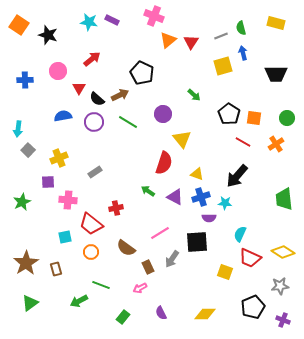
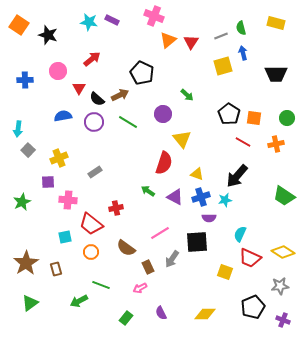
green arrow at (194, 95): moved 7 px left
orange cross at (276, 144): rotated 21 degrees clockwise
green trapezoid at (284, 199): moved 3 px up; rotated 50 degrees counterclockwise
cyan star at (225, 203): moved 3 px up; rotated 16 degrees counterclockwise
green rectangle at (123, 317): moved 3 px right, 1 px down
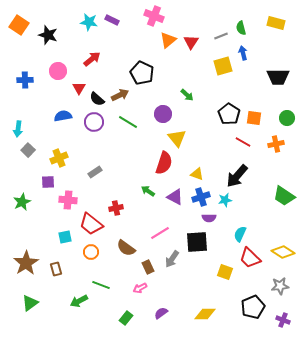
black trapezoid at (276, 74): moved 2 px right, 3 px down
yellow triangle at (182, 139): moved 5 px left, 1 px up
red trapezoid at (250, 258): rotated 20 degrees clockwise
purple semicircle at (161, 313): rotated 80 degrees clockwise
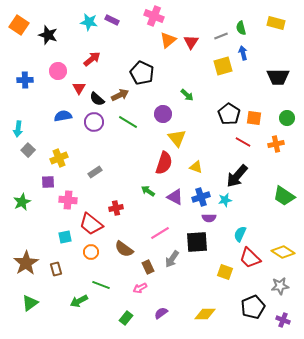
yellow triangle at (197, 174): moved 1 px left, 7 px up
brown semicircle at (126, 248): moved 2 px left, 1 px down
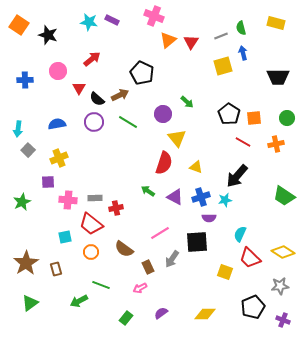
green arrow at (187, 95): moved 7 px down
blue semicircle at (63, 116): moved 6 px left, 8 px down
orange square at (254, 118): rotated 14 degrees counterclockwise
gray rectangle at (95, 172): moved 26 px down; rotated 32 degrees clockwise
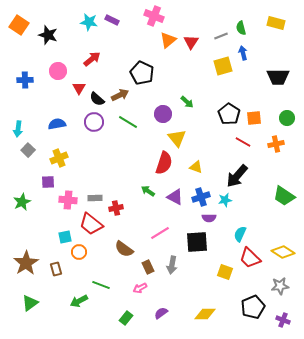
orange circle at (91, 252): moved 12 px left
gray arrow at (172, 259): moved 6 px down; rotated 24 degrees counterclockwise
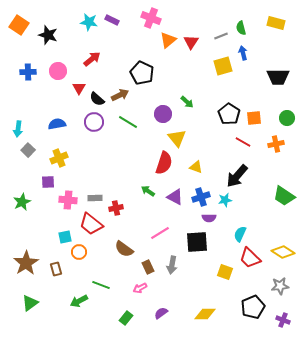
pink cross at (154, 16): moved 3 px left, 2 px down
blue cross at (25, 80): moved 3 px right, 8 px up
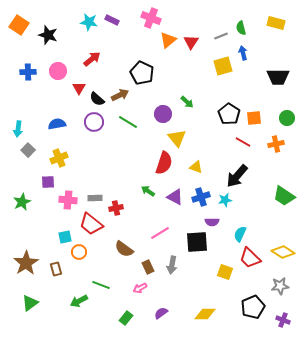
purple semicircle at (209, 218): moved 3 px right, 4 px down
